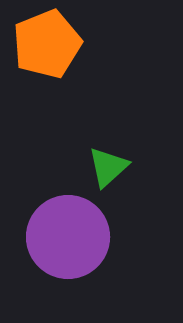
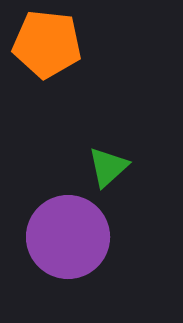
orange pentagon: rotated 28 degrees clockwise
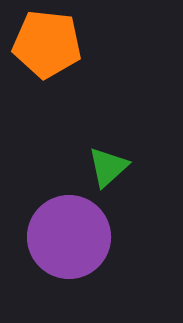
purple circle: moved 1 px right
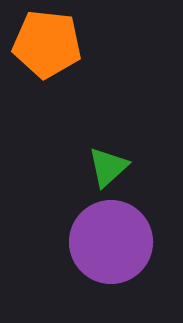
purple circle: moved 42 px right, 5 px down
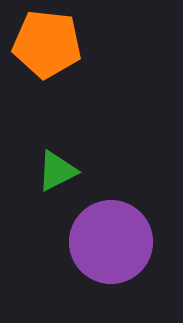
green triangle: moved 51 px left, 4 px down; rotated 15 degrees clockwise
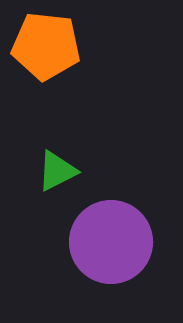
orange pentagon: moved 1 px left, 2 px down
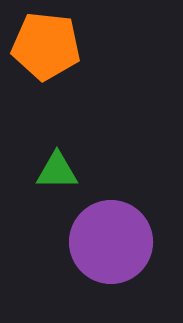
green triangle: rotated 27 degrees clockwise
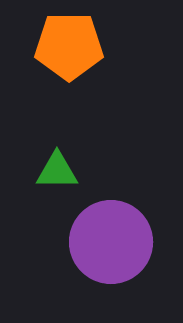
orange pentagon: moved 23 px right; rotated 6 degrees counterclockwise
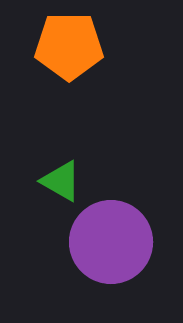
green triangle: moved 4 px right, 10 px down; rotated 30 degrees clockwise
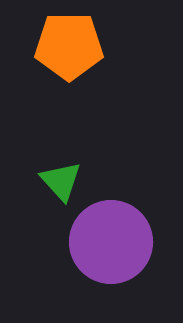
green triangle: rotated 18 degrees clockwise
